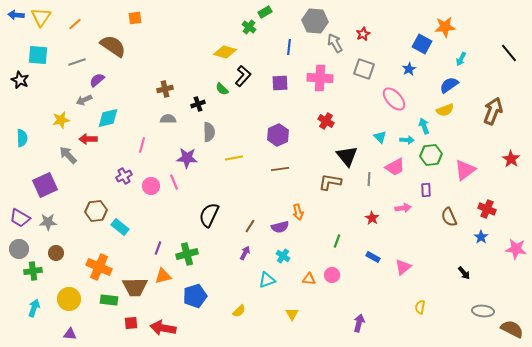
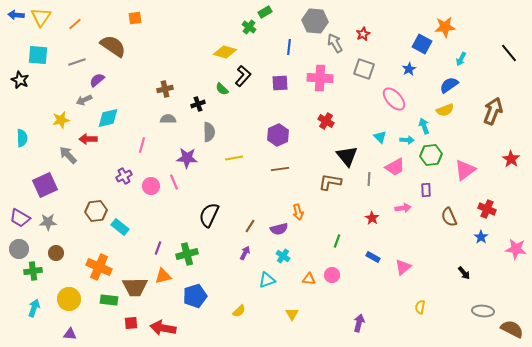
purple semicircle at (280, 227): moved 1 px left, 2 px down
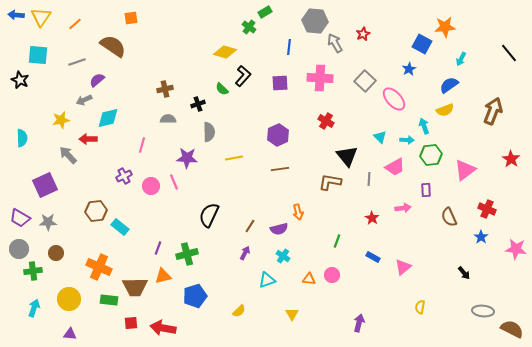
orange square at (135, 18): moved 4 px left
gray square at (364, 69): moved 1 px right, 12 px down; rotated 25 degrees clockwise
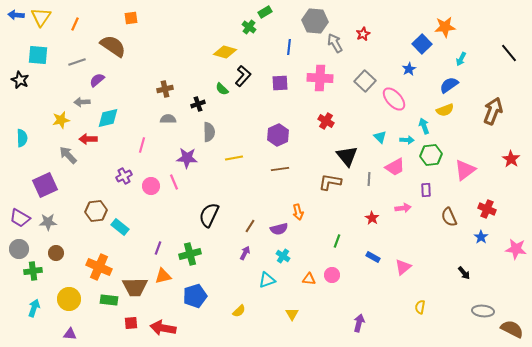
orange line at (75, 24): rotated 24 degrees counterclockwise
blue square at (422, 44): rotated 18 degrees clockwise
gray arrow at (84, 100): moved 2 px left, 2 px down; rotated 21 degrees clockwise
green cross at (187, 254): moved 3 px right
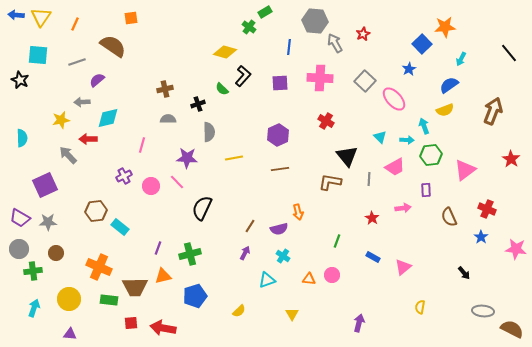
pink line at (174, 182): moved 3 px right; rotated 21 degrees counterclockwise
black semicircle at (209, 215): moved 7 px left, 7 px up
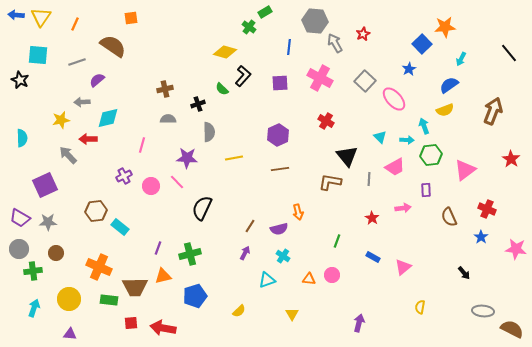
pink cross at (320, 78): rotated 25 degrees clockwise
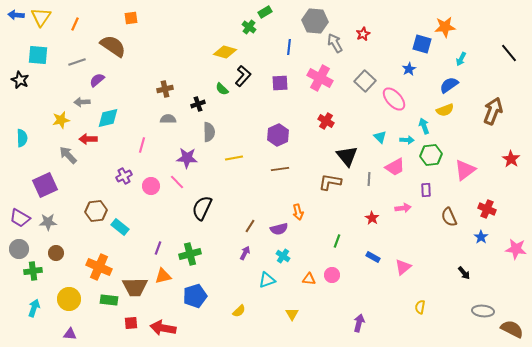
blue square at (422, 44): rotated 30 degrees counterclockwise
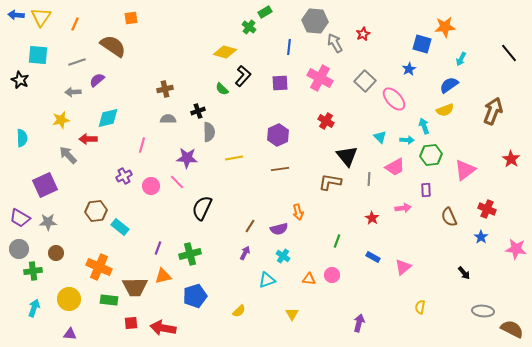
gray arrow at (82, 102): moved 9 px left, 10 px up
black cross at (198, 104): moved 7 px down
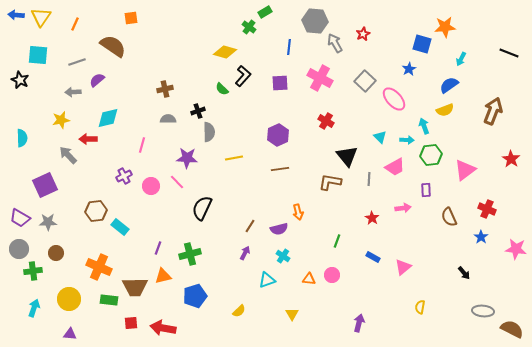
black line at (509, 53): rotated 30 degrees counterclockwise
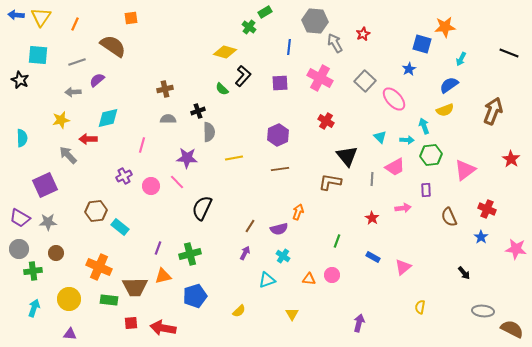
gray line at (369, 179): moved 3 px right
orange arrow at (298, 212): rotated 147 degrees counterclockwise
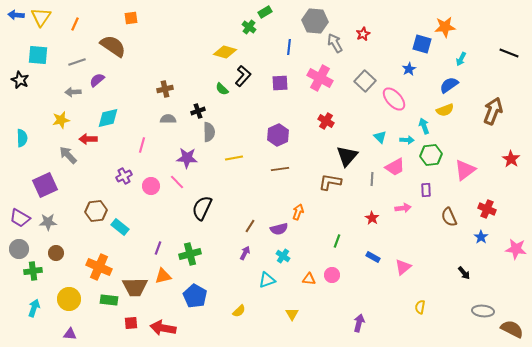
black triangle at (347, 156): rotated 20 degrees clockwise
blue pentagon at (195, 296): rotated 25 degrees counterclockwise
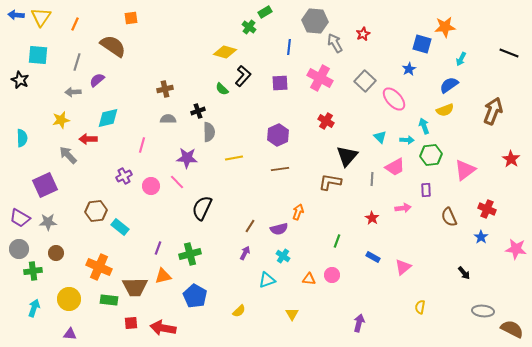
gray line at (77, 62): rotated 54 degrees counterclockwise
